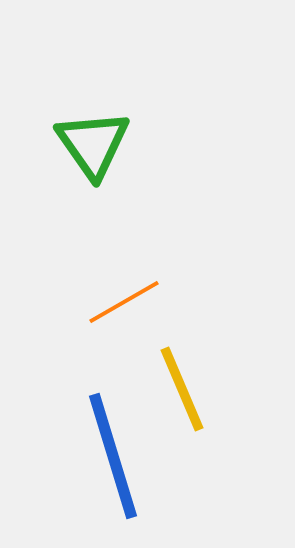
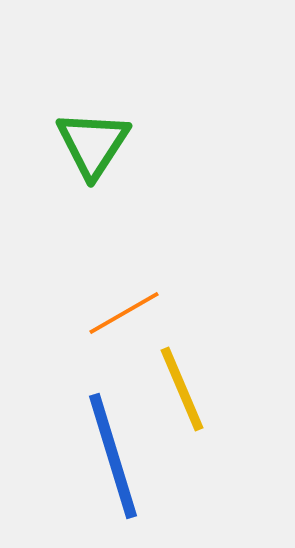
green triangle: rotated 8 degrees clockwise
orange line: moved 11 px down
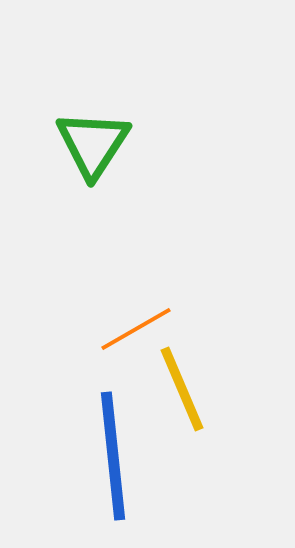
orange line: moved 12 px right, 16 px down
blue line: rotated 11 degrees clockwise
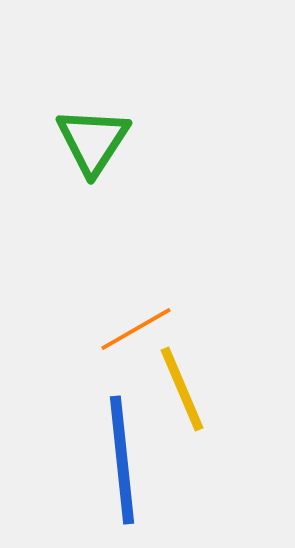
green triangle: moved 3 px up
blue line: moved 9 px right, 4 px down
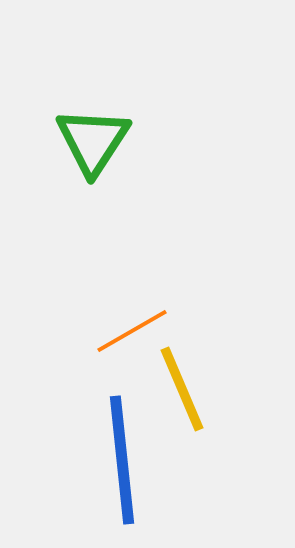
orange line: moved 4 px left, 2 px down
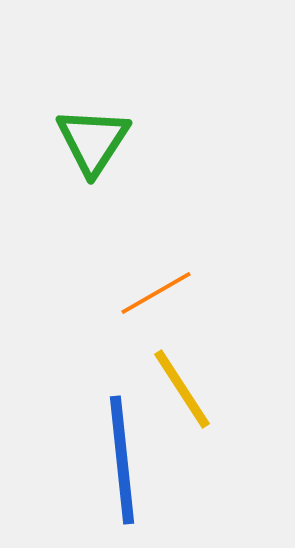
orange line: moved 24 px right, 38 px up
yellow line: rotated 10 degrees counterclockwise
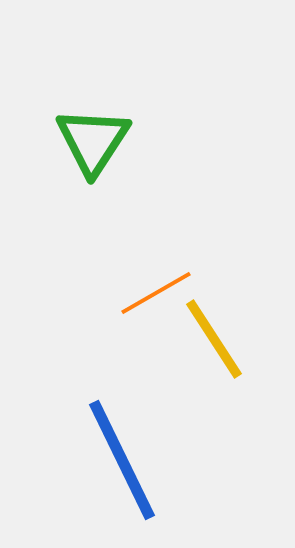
yellow line: moved 32 px right, 50 px up
blue line: rotated 20 degrees counterclockwise
